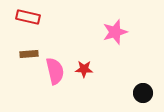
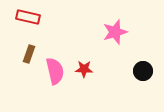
brown rectangle: rotated 66 degrees counterclockwise
black circle: moved 22 px up
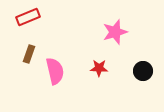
red rectangle: rotated 35 degrees counterclockwise
red star: moved 15 px right, 1 px up
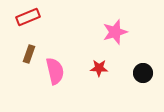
black circle: moved 2 px down
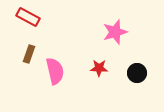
red rectangle: rotated 50 degrees clockwise
black circle: moved 6 px left
